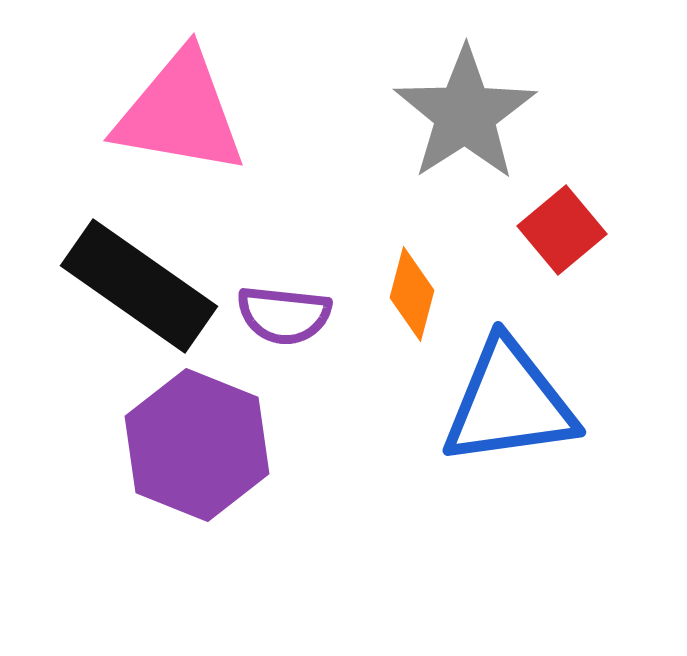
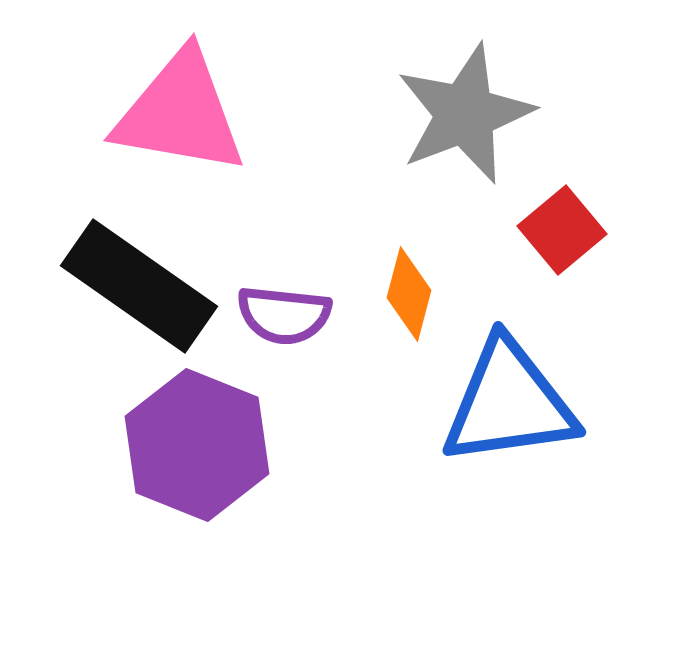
gray star: rotated 12 degrees clockwise
orange diamond: moved 3 px left
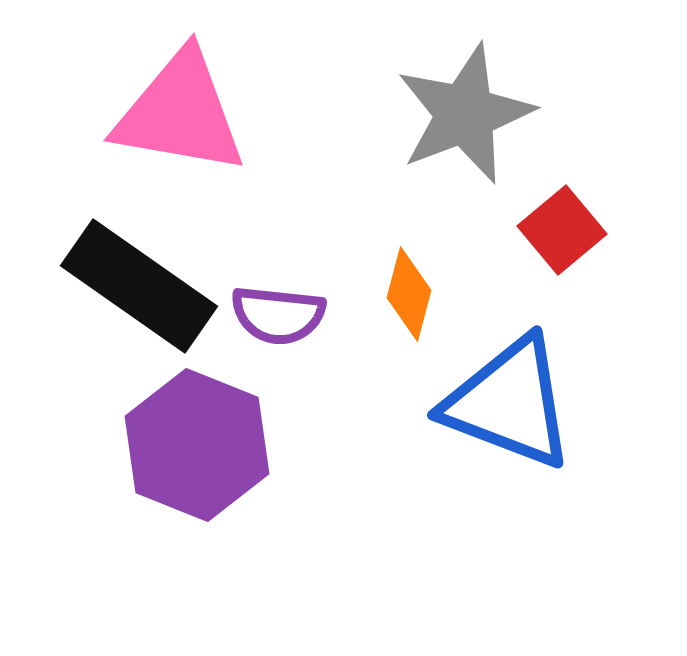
purple semicircle: moved 6 px left
blue triangle: rotated 29 degrees clockwise
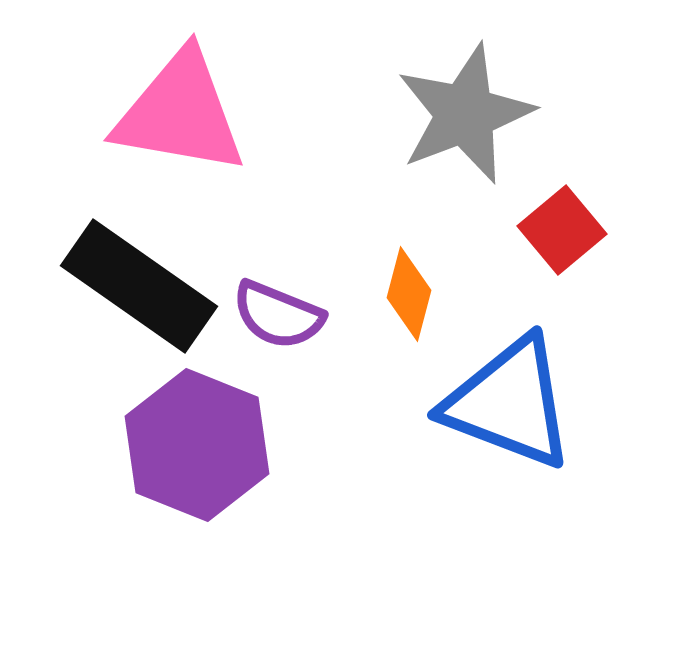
purple semicircle: rotated 16 degrees clockwise
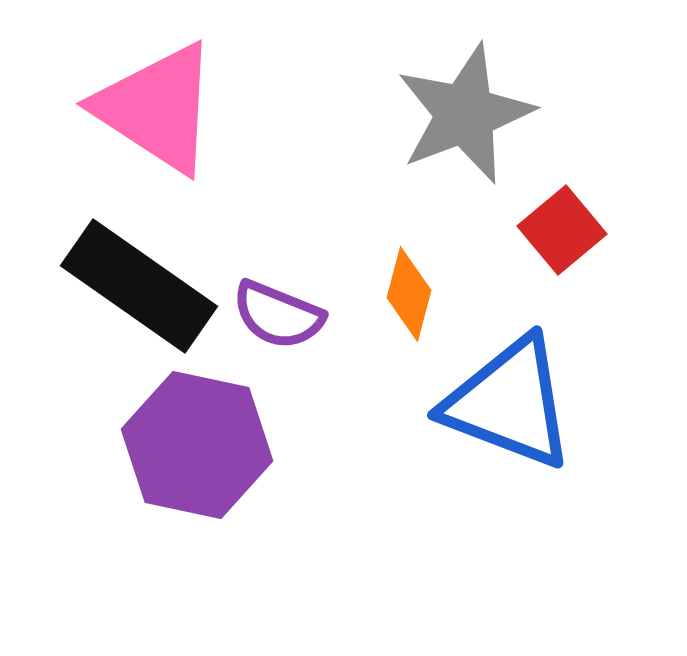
pink triangle: moved 23 px left, 5 px up; rotated 23 degrees clockwise
purple hexagon: rotated 10 degrees counterclockwise
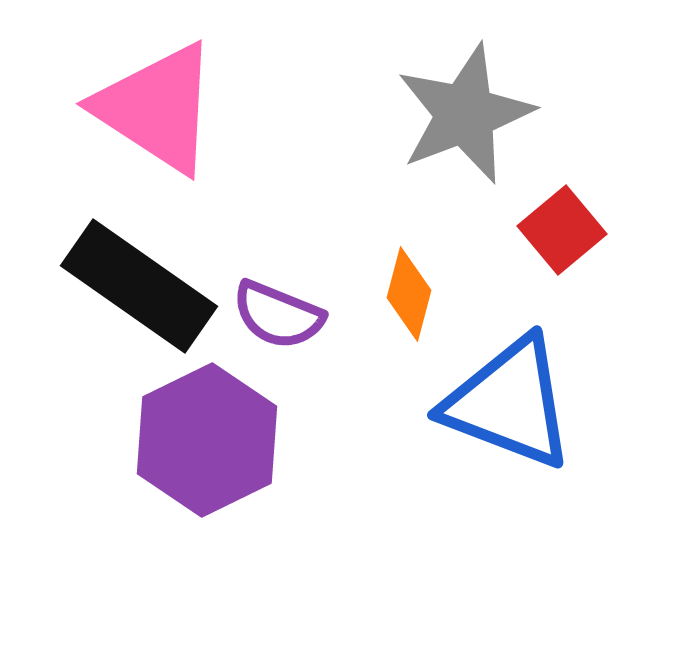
purple hexagon: moved 10 px right, 5 px up; rotated 22 degrees clockwise
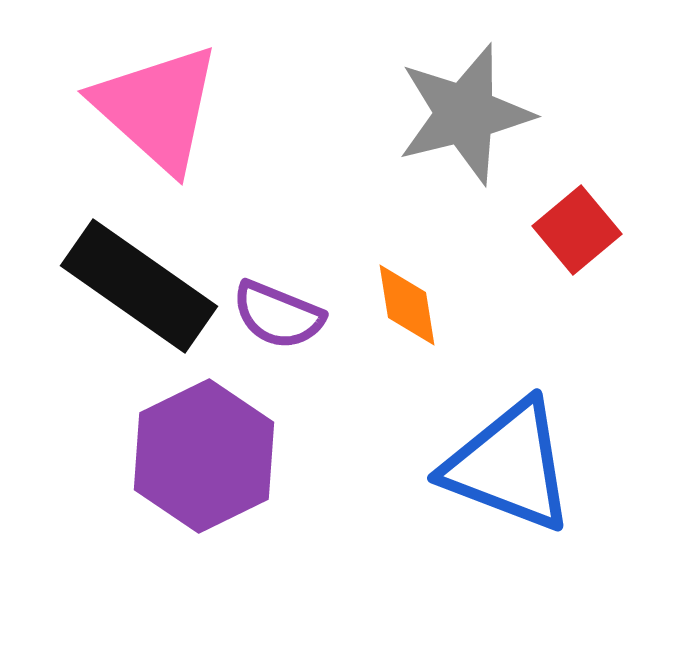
pink triangle: rotated 9 degrees clockwise
gray star: rotated 7 degrees clockwise
red square: moved 15 px right
orange diamond: moved 2 px left, 11 px down; rotated 24 degrees counterclockwise
blue triangle: moved 63 px down
purple hexagon: moved 3 px left, 16 px down
